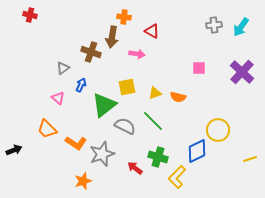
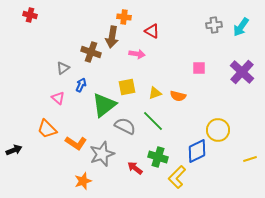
orange semicircle: moved 1 px up
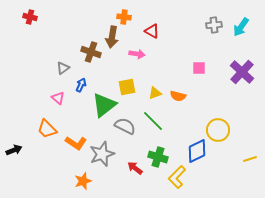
red cross: moved 2 px down
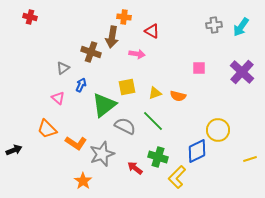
orange star: rotated 18 degrees counterclockwise
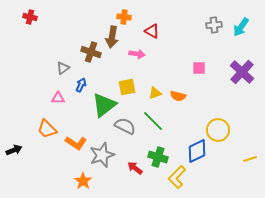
pink triangle: rotated 40 degrees counterclockwise
gray star: moved 1 px down
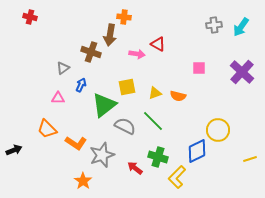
red triangle: moved 6 px right, 13 px down
brown arrow: moved 2 px left, 2 px up
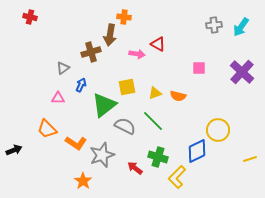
brown cross: rotated 36 degrees counterclockwise
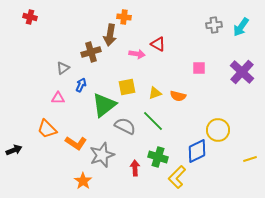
red arrow: rotated 49 degrees clockwise
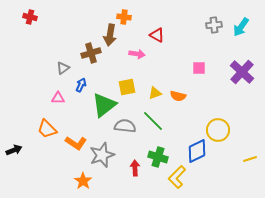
red triangle: moved 1 px left, 9 px up
brown cross: moved 1 px down
gray semicircle: rotated 20 degrees counterclockwise
